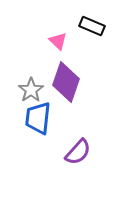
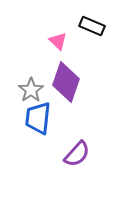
purple semicircle: moved 1 px left, 2 px down
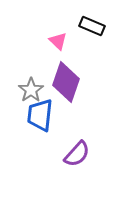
blue trapezoid: moved 2 px right, 3 px up
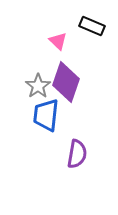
gray star: moved 7 px right, 4 px up
blue trapezoid: moved 6 px right
purple semicircle: rotated 32 degrees counterclockwise
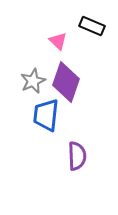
gray star: moved 5 px left, 5 px up; rotated 10 degrees clockwise
purple semicircle: moved 2 px down; rotated 12 degrees counterclockwise
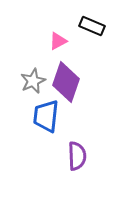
pink triangle: rotated 48 degrees clockwise
blue trapezoid: moved 1 px down
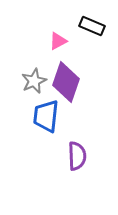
gray star: moved 1 px right
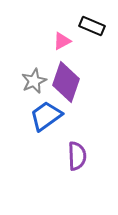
pink triangle: moved 4 px right
blue trapezoid: rotated 48 degrees clockwise
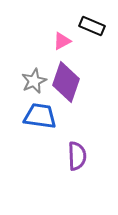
blue trapezoid: moved 6 px left; rotated 44 degrees clockwise
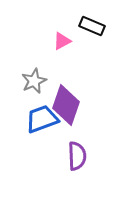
purple diamond: moved 23 px down
blue trapezoid: moved 2 px right, 3 px down; rotated 28 degrees counterclockwise
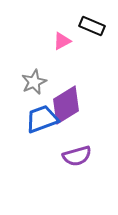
gray star: moved 1 px down
purple diamond: rotated 39 degrees clockwise
purple semicircle: rotated 76 degrees clockwise
